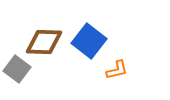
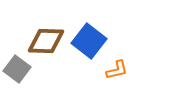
brown diamond: moved 2 px right, 1 px up
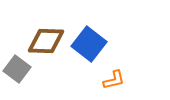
blue square: moved 3 px down
orange L-shape: moved 3 px left, 10 px down
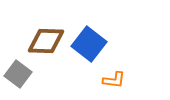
gray square: moved 1 px right, 5 px down
orange L-shape: rotated 20 degrees clockwise
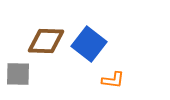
gray square: rotated 36 degrees counterclockwise
orange L-shape: moved 1 px left
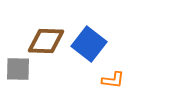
gray square: moved 5 px up
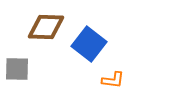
brown diamond: moved 14 px up
gray square: moved 1 px left
